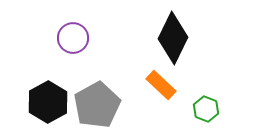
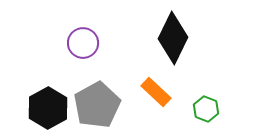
purple circle: moved 10 px right, 5 px down
orange rectangle: moved 5 px left, 7 px down
black hexagon: moved 6 px down
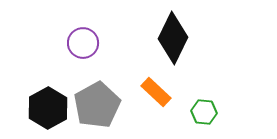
green hexagon: moved 2 px left, 3 px down; rotated 15 degrees counterclockwise
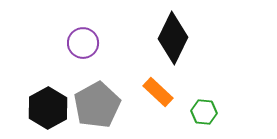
orange rectangle: moved 2 px right
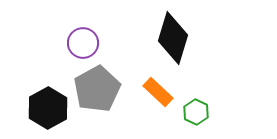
black diamond: rotated 9 degrees counterclockwise
gray pentagon: moved 16 px up
green hexagon: moved 8 px left; rotated 20 degrees clockwise
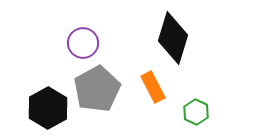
orange rectangle: moved 5 px left, 5 px up; rotated 20 degrees clockwise
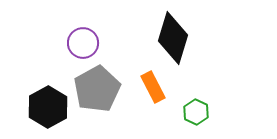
black hexagon: moved 1 px up
